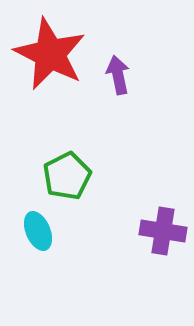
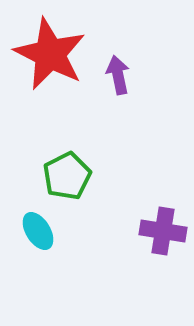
cyan ellipse: rotated 9 degrees counterclockwise
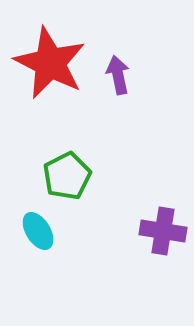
red star: moved 9 px down
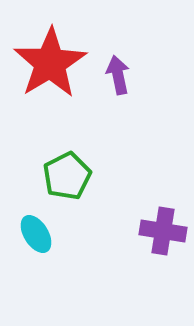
red star: rotated 14 degrees clockwise
cyan ellipse: moved 2 px left, 3 px down
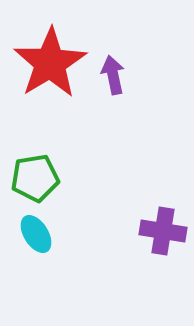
purple arrow: moved 5 px left
green pentagon: moved 32 px left, 2 px down; rotated 18 degrees clockwise
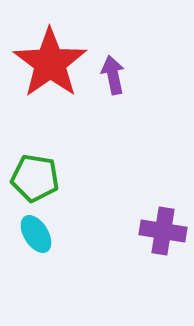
red star: rotated 4 degrees counterclockwise
green pentagon: rotated 18 degrees clockwise
